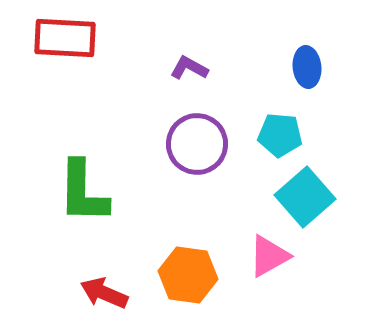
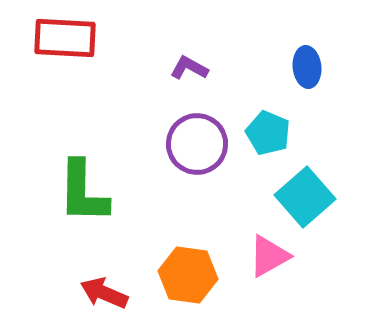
cyan pentagon: moved 12 px left, 2 px up; rotated 18 degrees clockwise
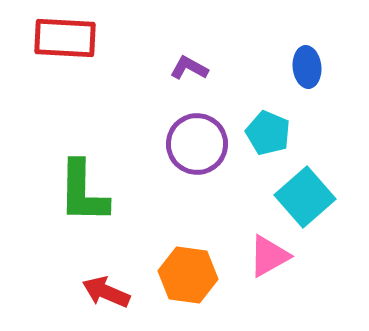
red arrow: moved 2 px right, 1 px up
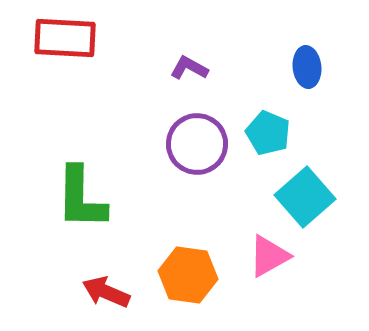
green L-shape: moved 2 px left, 6 px down
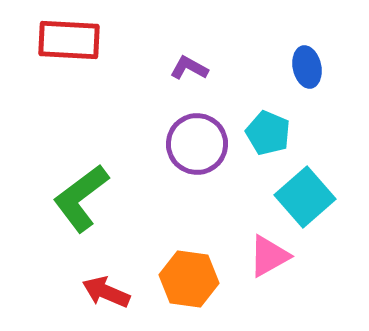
red rectangle: moved 4 px right, 2 px down
blue ellipse: rotated 6 degrees counterclockwise
green L-shape: rotated 52 degrees clockwise
orange hexagon: moved 1 px right, 4 px down
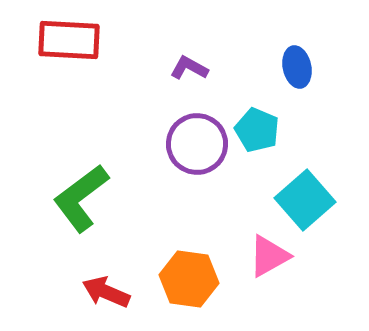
blue ellipse: moved 10 px left
cyan pentagon: moved 11 px left, 3 px up
cyan square: moved 3 px down
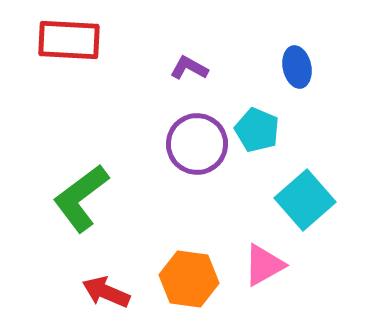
pink triangle: moved 5 px left, 9 px down
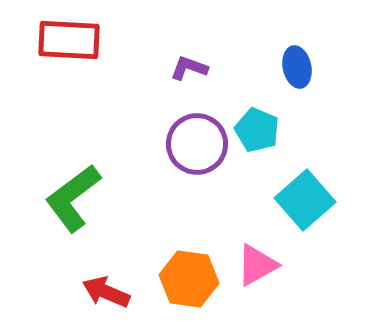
purple L-shape: rotated 9 degrees counterclockwise
green L-shape: moved 8 px left
pink triangle: moved 7 px left
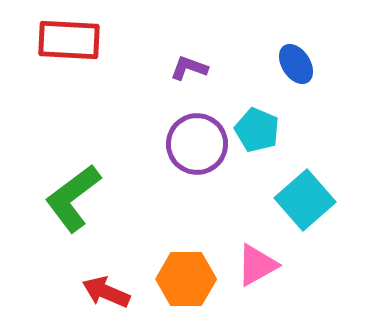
blue ellipse: moved 1 px left, 3 px up; rotated 21 degrees counterclockwise
orange hexagon: moved 3 px left; rotated 8 degrees counterclockwise
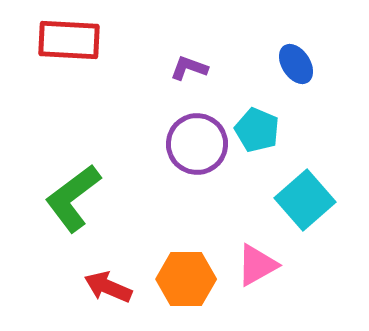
red arrow: moved 2 px right, 5 px up
